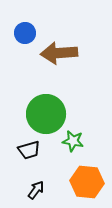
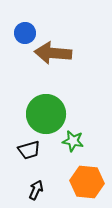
brown arrow: moved 6 px left; rotated 9 degrees clockwise
black arrow: rotated 12 degrees counterclockwise
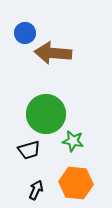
orange hexagon: moved 11 px left, 1 px down
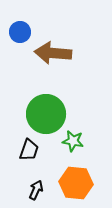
blue circle: moved 5 px left, 1 px up
black trapezoid: rotated 55 degrees counterclockwise
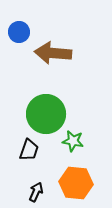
blue circle: moved 1 px left
black arrow: moved 2 px down
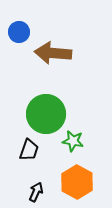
orange hexagon: moved 1 px right, 1 px up; rotated 24 degrees clockwise
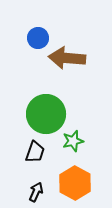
blue circle: moved 19 px right, 6 px down
brown arrow: moved 14 px right, 5 px down
green star: rotated 25 degrees counterclockwise
black trapezoid: moved 6 px right, 2 px down
orange hexagon: moved 2 px left, 1 px down
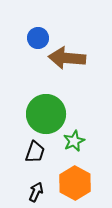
green star: moved 1 px right; rotated 10 degrees counterclockwise
